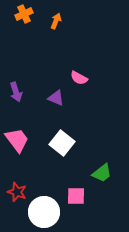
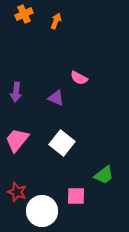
purple arrow: rotated 24 degrees clockwise
pink trapezoid: rotated 104 degrees counterclockwise
green trapezoid: moved 2 px right, 2 px down
white circle: moved 2 px left, 1 px up
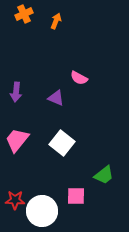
red star: moved 2 px left, 8 px down; rotated 18 degrees counterclockwise
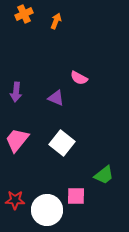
white circle: moved 5 px right, 1 px up
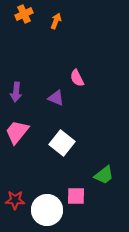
pink semicircle: moved 2 px left; rotated 36 degrees clockwise
pink trapezoid: moved 8 px up
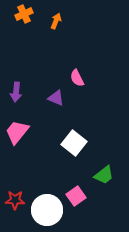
white square: moved 12 px right
pink square: rotated 36 degrees counterclockwise
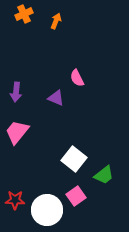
white square: moved 16 px down
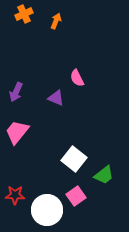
purple arrow: rotated 18 degrees clockwise
red star: moved 5 px up
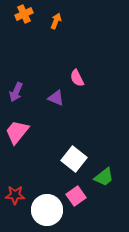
green trapezoid: moved 2 px down
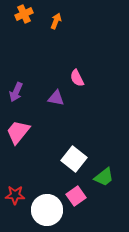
purple triangle: rotated 12 degrees counterclockwise
pink trapezoid: moved 1 px right
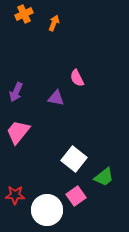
orange arrow: moved 2 px left, 2 px down
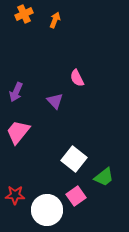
orange arrow: moved 1 px right, 3 px up
purple triangle: moved 1 px left, 3 px down; rotated 36 degrees clockwise
